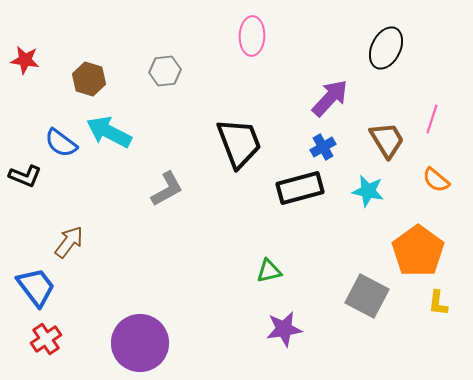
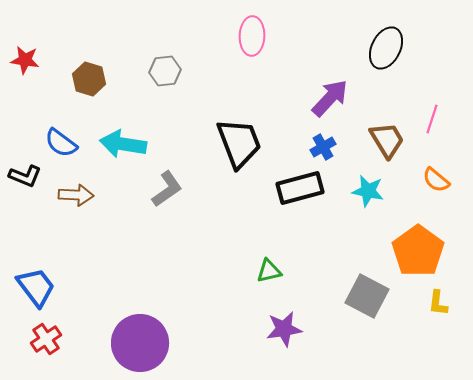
cyan arrow: moved 14 px right, 12 px down; rotated 18 degrees counterclockwise
gray L-shape: rotated 6 degrees counterclockwise
brown arrow: moved 7 px right, 47 px up; rotated 56 degrees clockwise
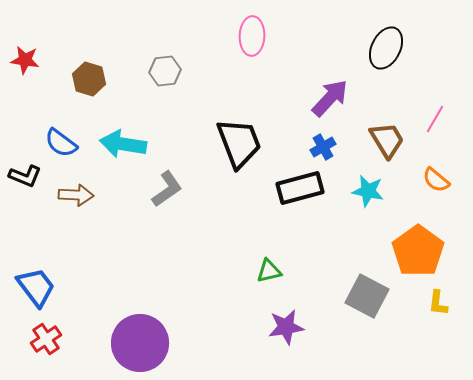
pink line: moved 3 px right; rotated 12 degrees clockwise
purple star: moved 2 px right, 2 px up
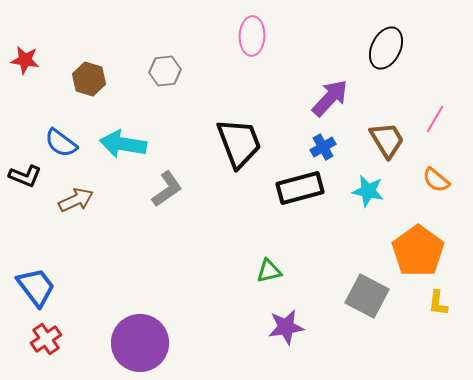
brown arrow: moved 5 px down; rotated 28 degrees counterclockwise
